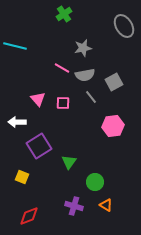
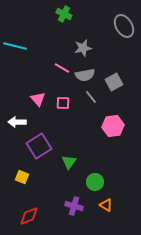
green cross: rotated 28 degrees counterclockwise
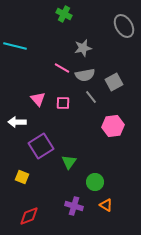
purple square: moved 2 px right
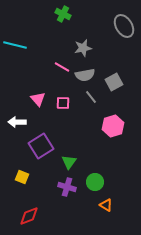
green cross: moved 1 px left
cyan line: moved 1 px up
pink line: moved 1 px up
pink hexagon: rotated 10 degrees counterclockwise
purple cross: moved 7 px left, 19 px up
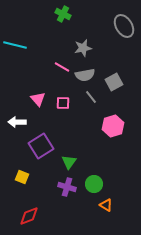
green circle: moved 1 px left, 2 px down
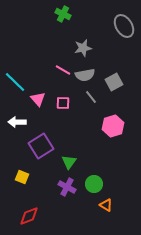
cyan line: moved 37 px down; rotated 30 degrees clockwise
pink line: moved 1 px right, 3 px down
purple cross: rotated 12 degrees clockwise
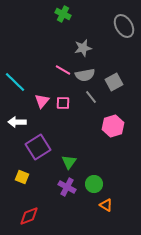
pink triangle: moved 4 px right, 2 px down; rotated 21 degrees clockwise
purple square: moved 3 px left, 1 px down
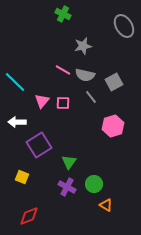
gray star: moved 2 px up
gray semicircle: rotated 24 degrees clockwise
purple square: moved 1 px right, 2 px up
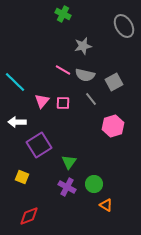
gray line: moved 2 px down
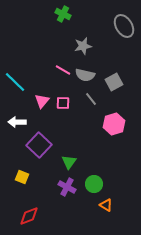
pink hexagon: moved 1 px right, 2 px up
purple square: rotated 15 degrees counterclockwise
